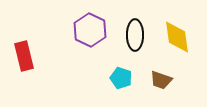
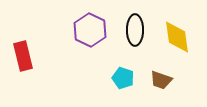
black ellipse: moved 5 px up
red rectangle: moved 1 px left
cyan pentagon: moved 2 px right
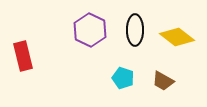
yellow diamond: rotated 44 degrees counterclockwise
brown trapezoid: moved 2 px right, 1 px down; rotated 10 degrees clockwise
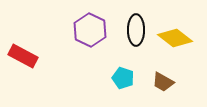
black ellipse: moved 1 px right
yellow diamond: moved 2 px left, 1 px down
red rectangle: rotated 48 degrees counterclockwise
brown trapezoid: moved 1 px down
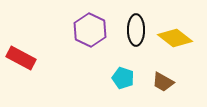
red rectangle: moved 2 px left, 2 px down
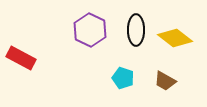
brown trapezoid: moved 2 px right, 1 px up
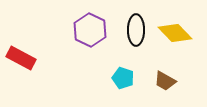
yellow diamond: moved 5 px up; rotated 8 degrees clockwise
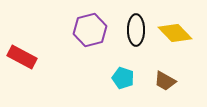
purple hexagon: rotated 20 degrees clockwise
red rectangle: moved 1 px right, 1 px up
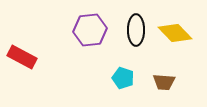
purple hexagon: rotated 8 degrees clockwise
brown trapezoid: moved 1 px left, 1 px down; rotated 25 degrees counterclockwise
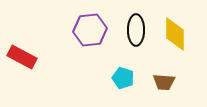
yellow diamond: moved 1 px down; rotated 44 degrees clockwise
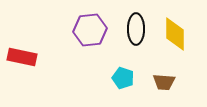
black ellipse: moved 1 px up
red rectangle: rotated 16 degrees counterclockwise
